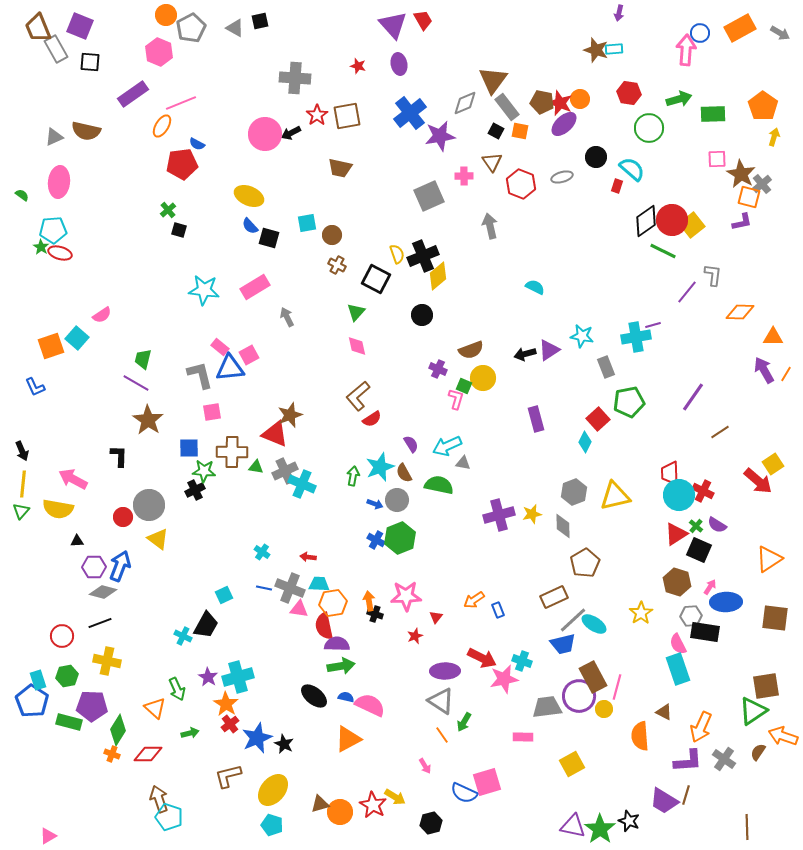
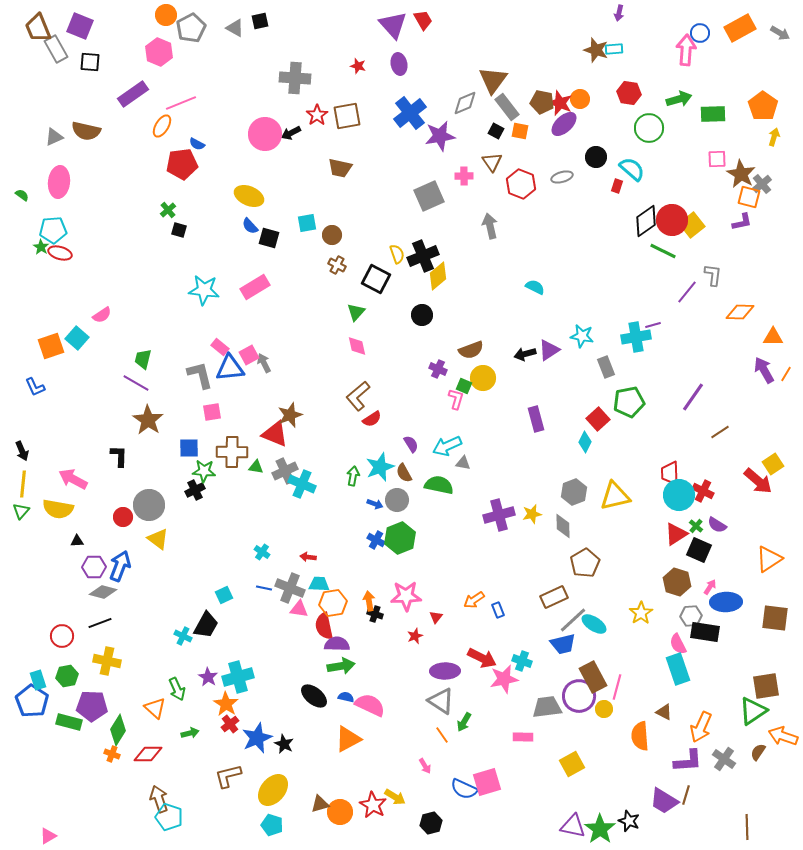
gray arrow at (287, 317): moved 23 px left, 46 px down
blue semicircle at (464, 793): moved 4 px up
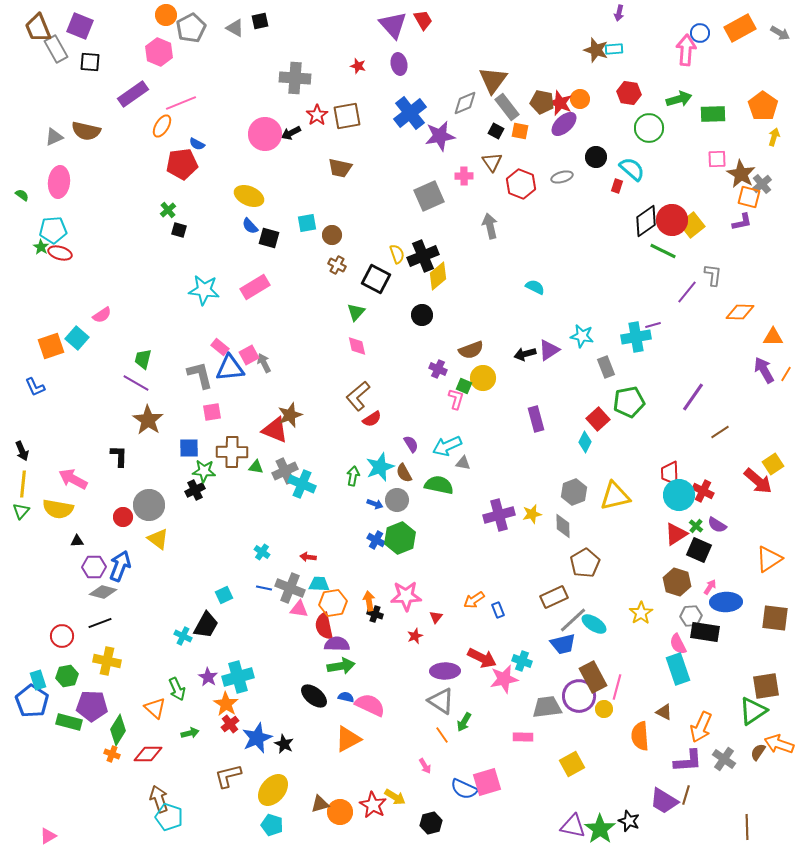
red triangle at (275, 434): moved 4 px up
orange arrow at (783, 736): moved 4 px left, 8 px down
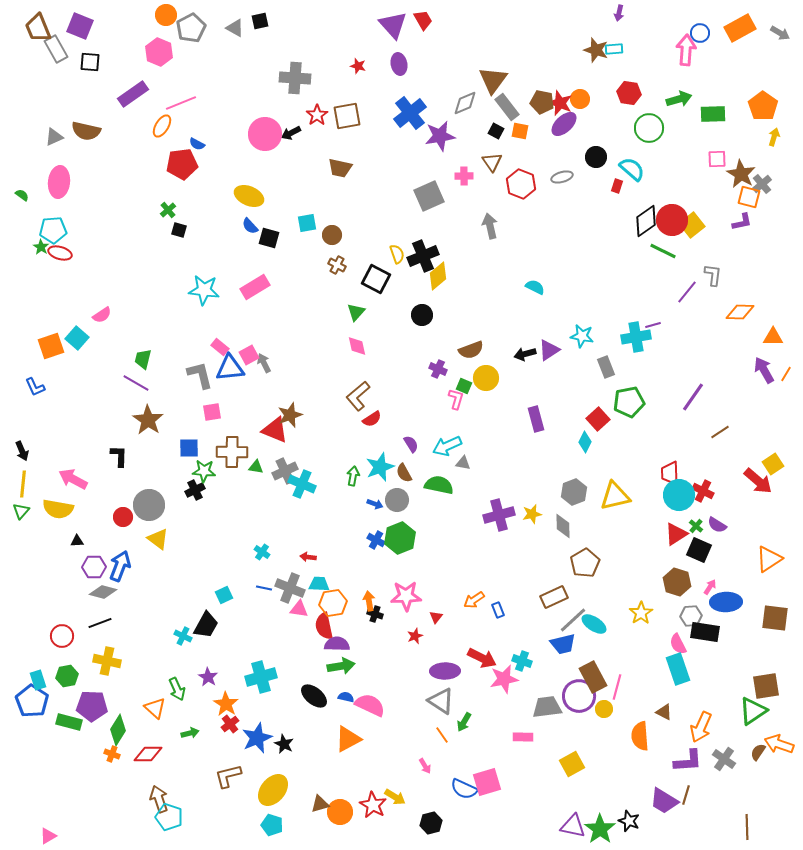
yellow circle at (483, 378): moved 3 px right
cyan cross at (238, 677): moved 23 px right
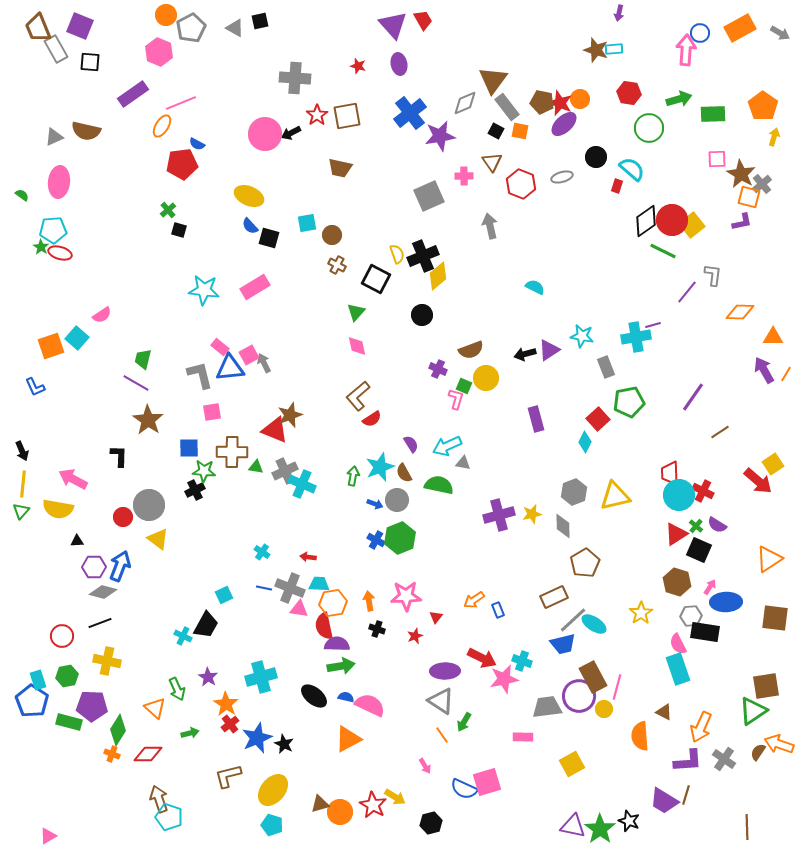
black cross at (375, 614): moved 2 px right, 15 px down
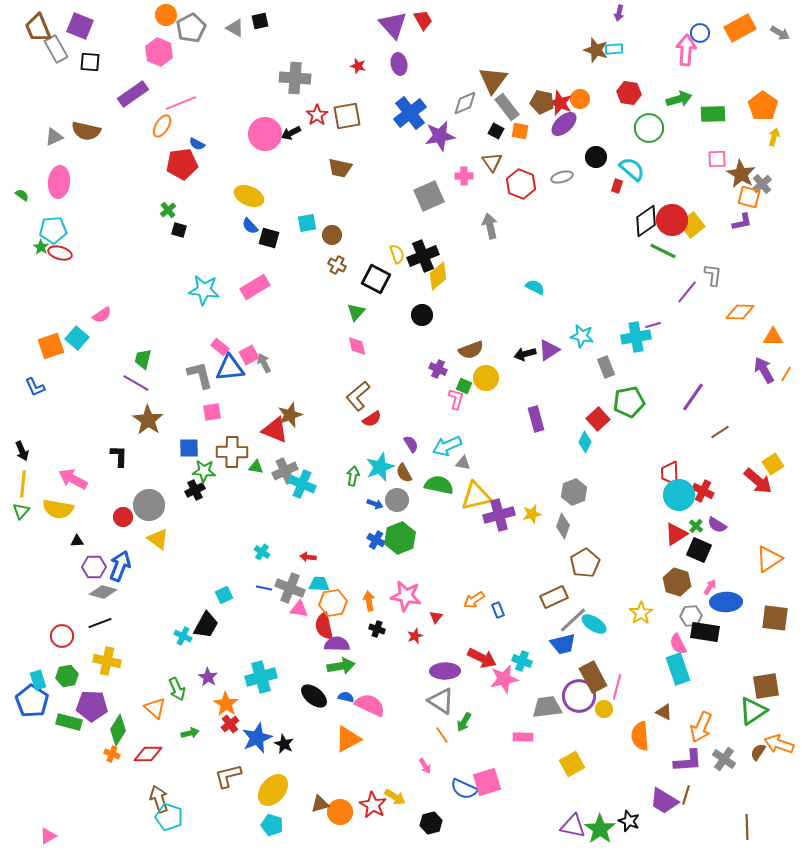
yellow triangle at (615, 496): moved 139 px left
gray diamond at (563, 526): rotated 20 degrees clockwise
pink star at (406, 596): rotated 12 degrees clockwise
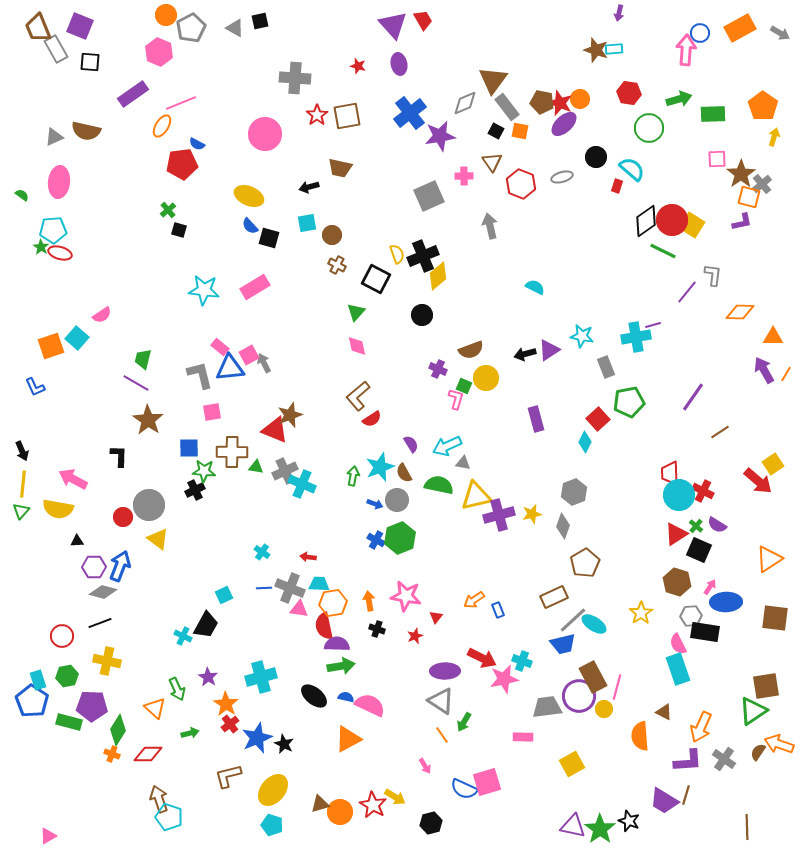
black arrow at (291, 133): moved 18 px right, 54 px down; rotated 12 degrees clockwise
brown star at (741, 174): rotated 8 degrees clockwise
yellow square at (692, 225): rotated 20 degrees counterclockwise
blue line at (264, 588): rotated 14 degrees counterclockwise
